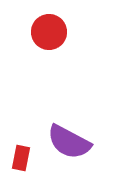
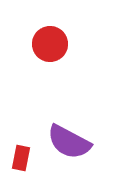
red circle: moved 1 px right, 12 px down
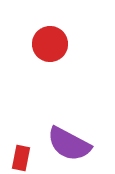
purple semicircle: moved 2 px down
